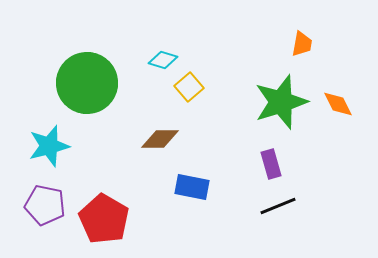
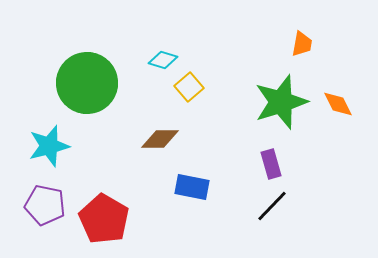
black line: moved 6 px left; rotated 24 degrees counterclockwise
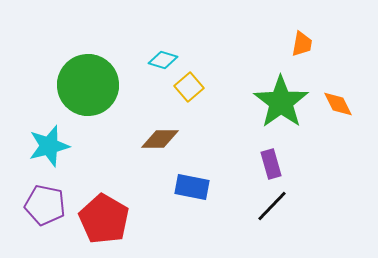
green circle: moved 1 px right, 2 px down
green star: rotated 18 degrees counterclockwise
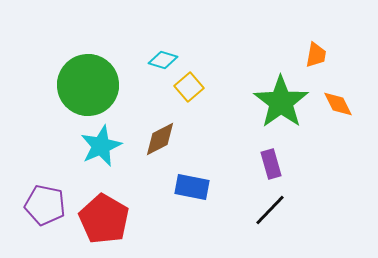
orange trapezoid: moved 14 px right, 11 px down
brown diamond: rotated 27 degrees counterclockwise
cyan star: moved 52 px right; rotated 9 degrees counterclockwise
black line: moved 2 px left, 4 px down
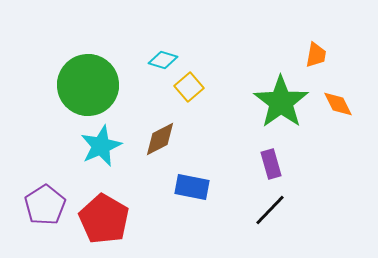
purple pentagon: rotated 27 degrees clockwise
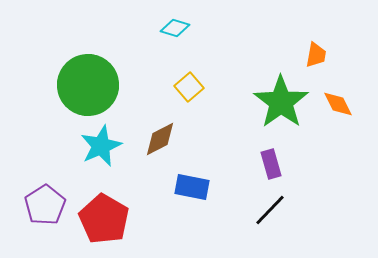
cyan diamond: moved 12 px right, 32 px up
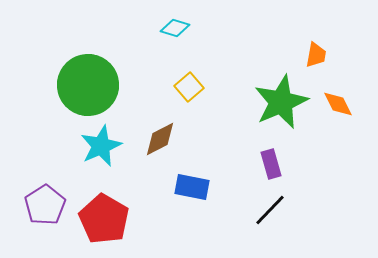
green star: rotated 12 degrees clockwise
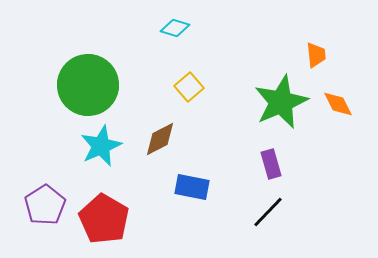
orange trapezoid: rotated 16 degrees counterclockwise
black line: moved 2 px left, 2 px down
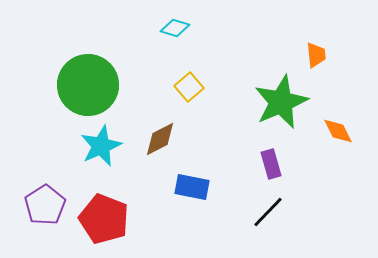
orange diamond: moved 27 px down
red pentagon: rotated 9 degrees counterclockwise
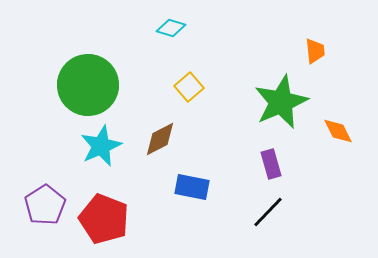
cyan diamond: moved 4 px left
orange trapezoid: moved 1 px left, 4 px up
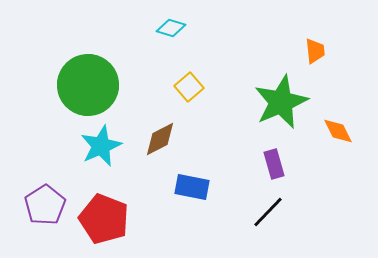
purple rectangle: moved 3 px right
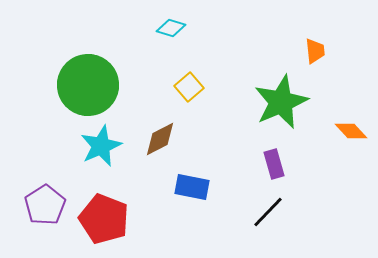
orange diamond: moved 13 px right; rotated 16 degrees counterclockwise
